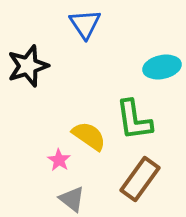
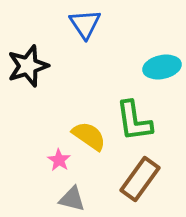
green L-shape: moved 1 px down
gray triangle: rotated 24 degrees counterclockwise
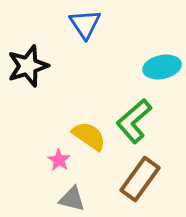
green L-shape: rotated 57 degrees clockwise
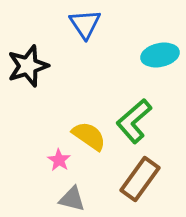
cyan ellipse: moved 2 px left, 12 px up
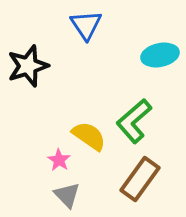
blue triangle: moved 1 px right, 1 px down
gray triangle: moved 5 px left, 4 px up; rotated 32 degrees clockwise
